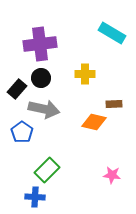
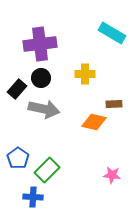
blue pentagon: moved 4 px left, 26 px down
blue cross: moved 2 px left
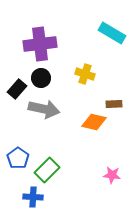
yellow cross: rotated 18 degrees clockwise
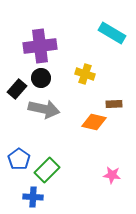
purple cross: moved 2 px down
blue pentagon: moved 1 px right, 1 px down
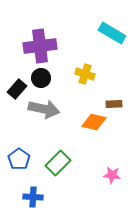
green rectangle: moved 11 px right, 7 px up
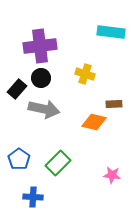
cyan rectangle: moved 1 px left, 1 px up; rotated 24 degrees counterclockwise
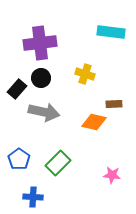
purple cross: moved 3 px up
gray arrow: moved 3 px down
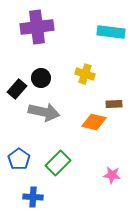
purple cross: moved 3 px left, 16 px up
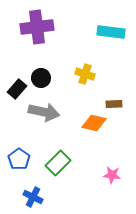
orange diamond: moved 1 px down
blue cross: rotated 24 degrees clockwise
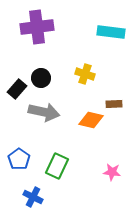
orange diamond: moved 3 px left, 3 px up
green rectangle: moved 1 px left, 3 px down; rotated 20 degrees counterclockwise
pink star: moved 3 px up
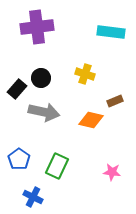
brown rectangle: moved 1 px right, 3 px up; rotated 21 degrees counterclockwise
